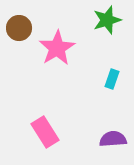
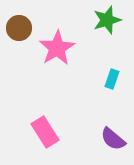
purple semicircle: rotated 136 degrees counterclockwise
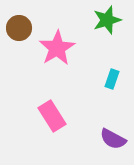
pink rectangle: moved 7 px right, 16 px up
purple semicircle: rotated 12 degrees counterclockwise
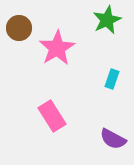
green star: rotated 8 degrees counterclockwise
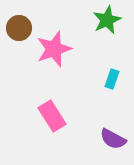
pink star: moved 3 px left, 1 px down; rotated 12 degrees clockwise
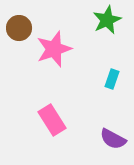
pink rectangle: moved 4 px down
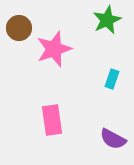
pink rectangle: rotated 24 degrees clockwise
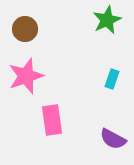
brown circle: moved 6 px right, 1 px down
pink star: moved 28 px left, 27 px down
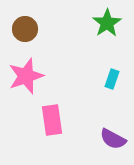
green star: moved 3 px down; rotated 8 degrees counterclockwise
